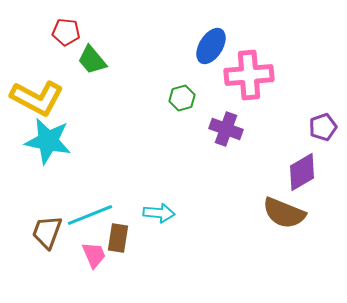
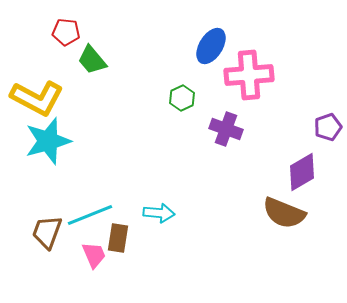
green hexagon: rotated 10 degrees counterclockwise
purple pentagon: moved 5 px right
cyan star: rotated 27 degrees counterclockwise
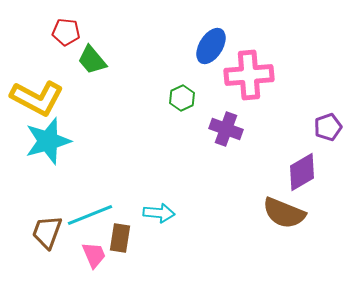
brown rectangle: moved 2 px right
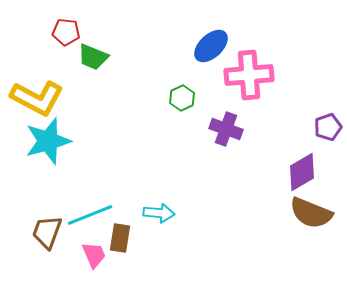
blue ellipse: rotated 15 degrees clockwise
green trapezoid: moved 1 px right, 3 px up; rotated 28 degrees counterclockwise
brown semicircle: moved 27 px right
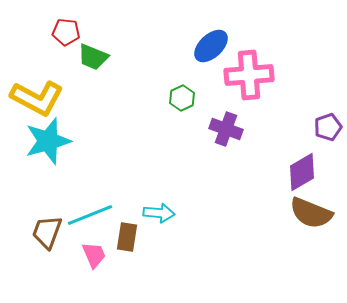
brown rectangle: moved 7 px right, 1 px up
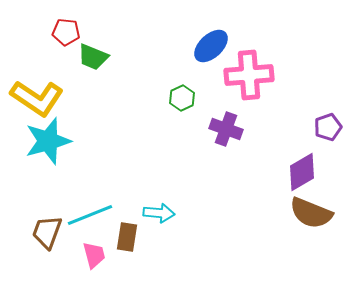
yellow L-shape: rotated 6 degrees clockwise
pink trapezoid: rotated 8 degrees clockwise
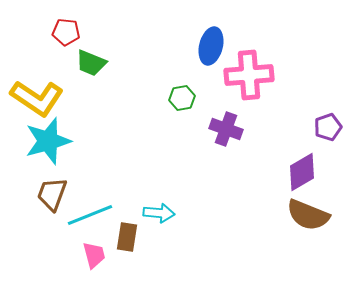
blue ellipse: rotated 33 degrees counterclockwise
green trapezoid: moved 2 px left, 6 px down
green hexagon: rotated 15 degrees clockwise
brown semicircle: moved 3 px left, 2 px down
brown trapezoid: moved 5 px right, 38 px up
